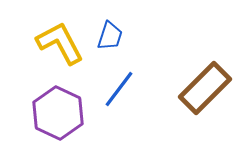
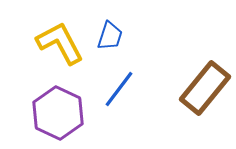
brown rectangle: rotated 6 degrees counterclockwise
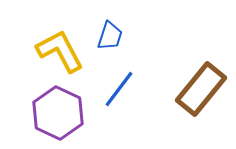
yellow L-shape: moved 8 px down
brown rectangle: moved 4 px left, 1 px down
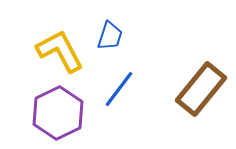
purple hexagon: rotated 9 degrees clockwise
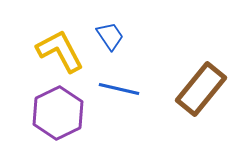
blue trapezoid: rotated 52 degrees counterclockwise
blue line: rotated 66 degrees clockwise
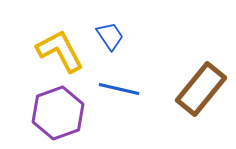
purple hexagon: rotated 6 degrees clockwise
